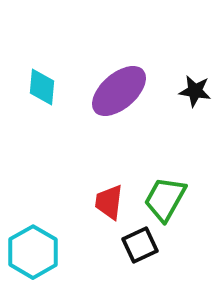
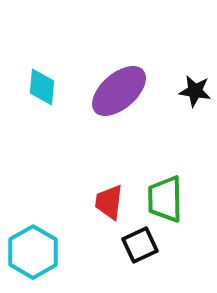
green trapezoid: rotated 30 degrees counterclockwise
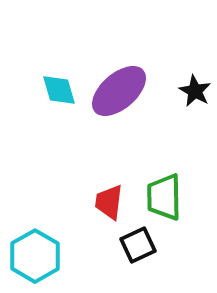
cyan diamond: moved 17 px right, 3 px down; rotated 21 degrees counterclockwise
black star: rotated 20 degrees clockwise
green trapezoid: moved 1 px left, 2 px up
black square: moved 2 px left
cyan hexagon: moved 2 px right, 4 px down
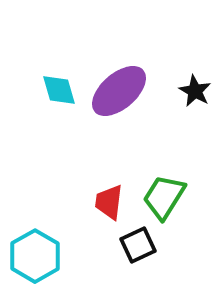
green trapezoid: rotated 33 degrees clockwise
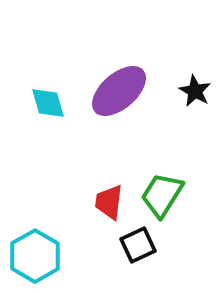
cyan diamond: moved 11 px left, 13 px down
green trapezoid: moved 2 px left, 2 px up
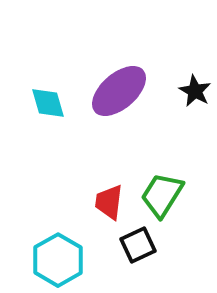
cyan hexagon: moved 23 px right, 4 px down
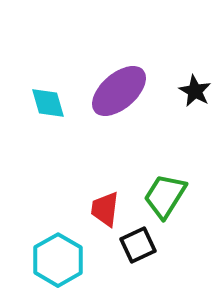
green trapezoid: moved 3 px right, 1 px down
red trapezoid: moved 4 px left, 7 px down
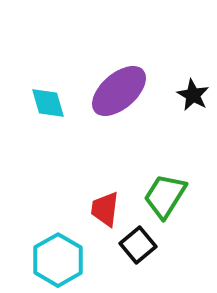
black star: moved 2 px left, 4 px down
black square: rotated 15 degrees counterclockwise
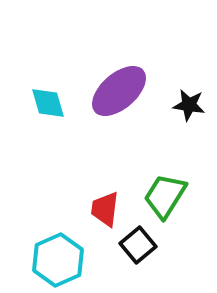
black star: moved 4 px left, 10 px down; rotated 20 degrees counterclockwise
cyan hexagon: rotated 6 degrees clockwise
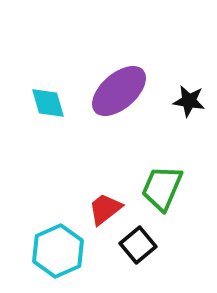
black star: moved 4 px up
green trapezoid: moved 3 px left, 8 px up; rotated 9 degrees counterclockwise
red trapezoid: rotated 45 degrees clockwise
cyan hexagon: moved 9 px up
